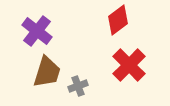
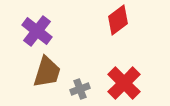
red cross: moved 5 px left, 18 px down
gray cross: moved 2 px right, 3 px down
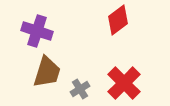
purple cross: rotated 20 degrees counterclockwise
gray cross: rotated 12 degrees counterclockwise
